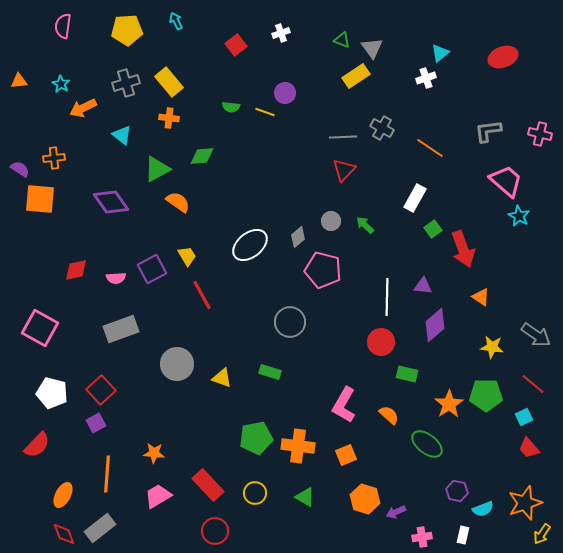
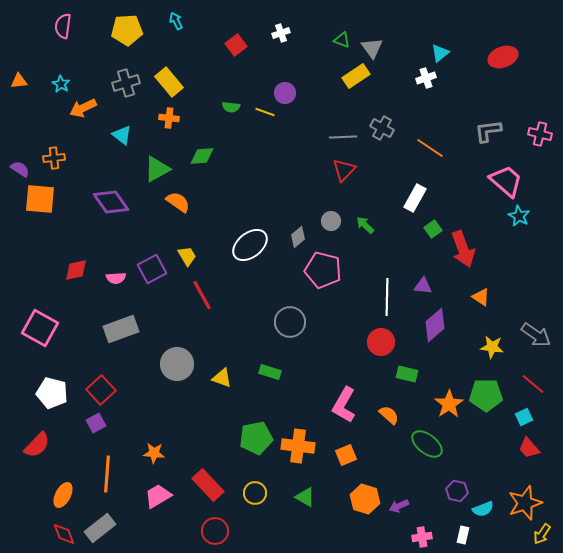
purple arrow at (396, 512): moved 3 px right, 6 px up
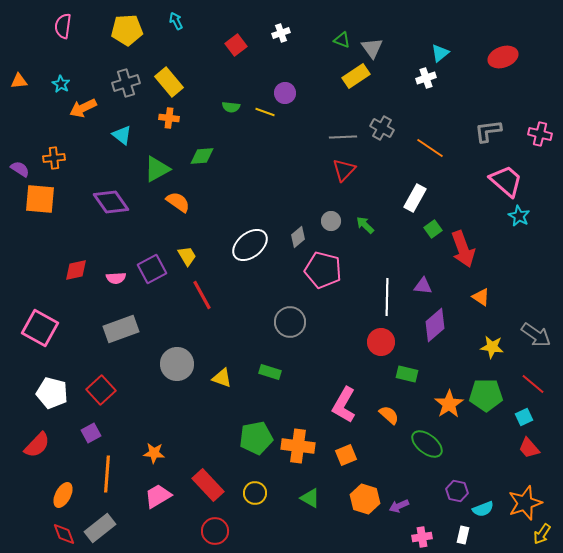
purple square at (96, 423): moved 5 px left, 10 px down
green triangle at (305, 497): moved 5 px right, 1 px down
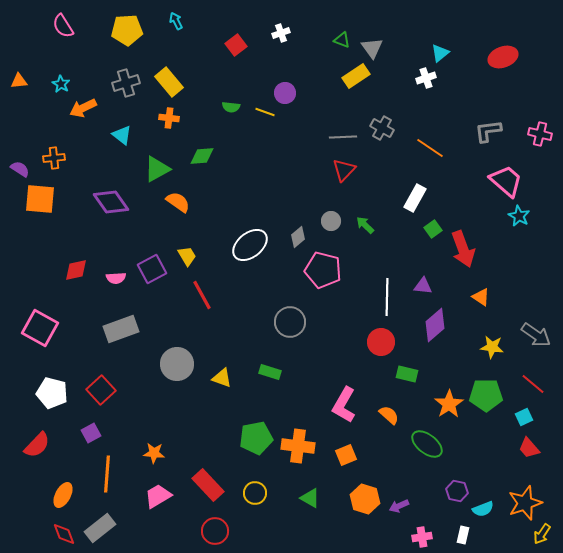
pink semicircle at (63, 26): rotated 40 degrees counterclockwise
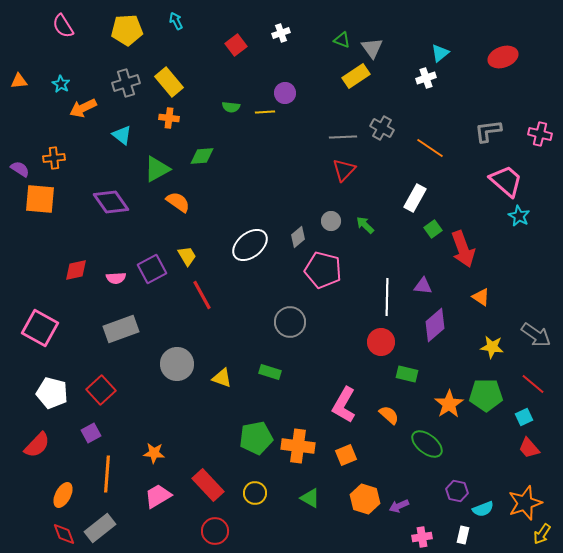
yellow line at (265, 112): rotated 24 degrees counterclockwise
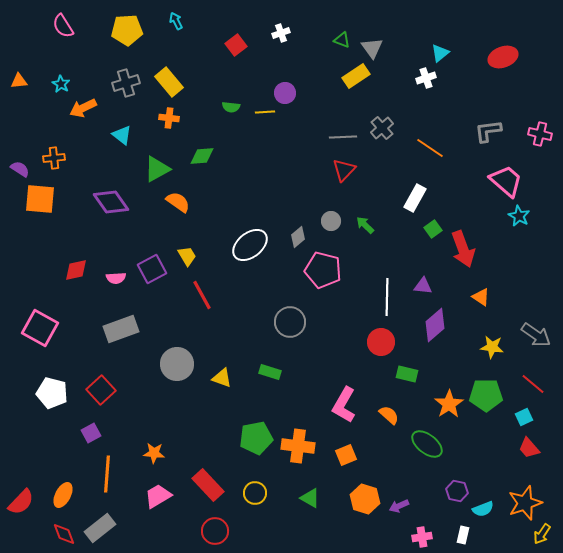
gray cross at (382, 128): rotated 20 degrees clockwise
red semicircle at (37, 445): moved 16 px left, 57 px down
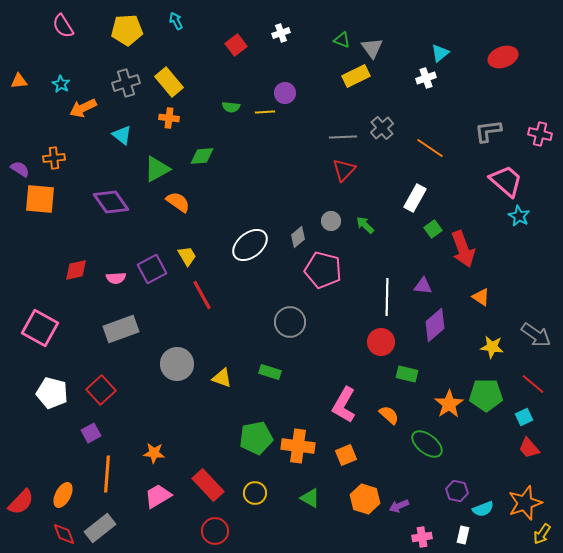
yellow rectangle at (356, 76): rotated 8 degrees clockwise
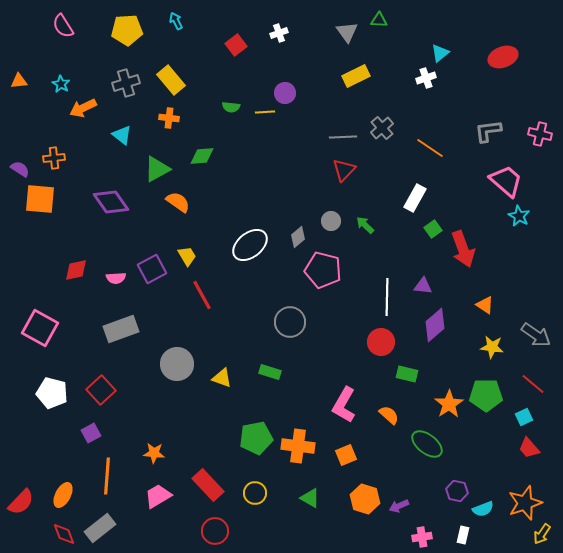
white cross at (281, 33): moved 2 px left
green triangle at (342, 40): moved 37 px right, 20 px up; rotated 18 degrees counterclockwise
gray triangle at (372, 48): moved 25 px left, 16 px up
yellow rectangle at (169, 82): moved 2 px right, 2 px up
orange triangle at (481, 297): moved 4 px right, 8 px down
orange line at (107, 474): moved 2 px down
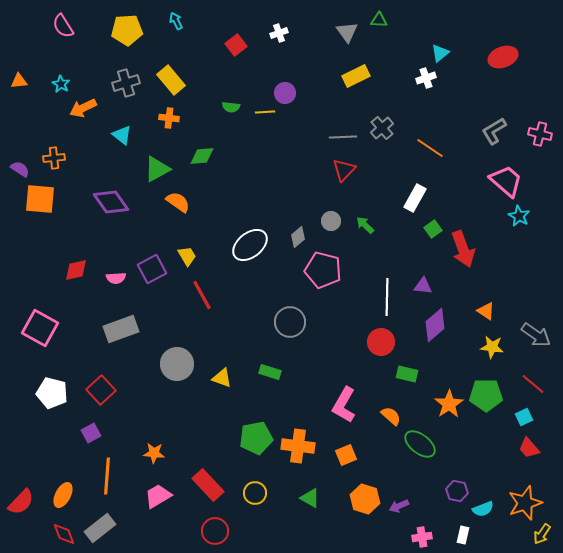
gray L-shape at (488, 131): moved 6 px right; rotated 24 degrees counterclockwise
orange triangle at (485, 305): moved 1 px right, 6 px down
orange semicircle at (389, 415): moved 2 px right, 1 px down
green ellipse at (427, 444): moved 7 px left
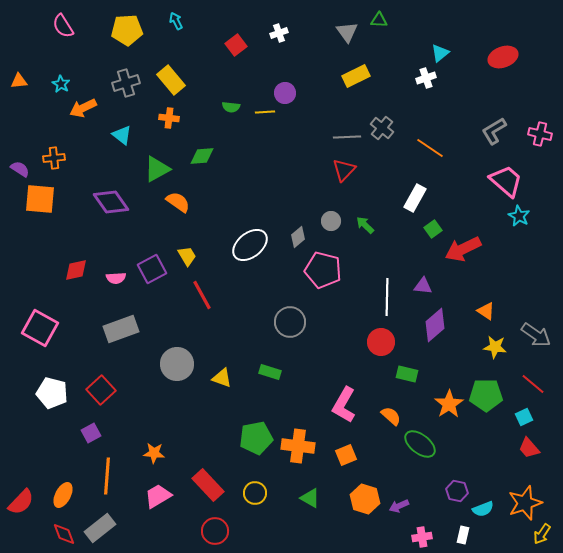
gray cross at (382, 128): rotated 10 degrees counterclockwise
gray line at (343, 137): moved 4 px right
red arrow at (463, 249): rotated 84 degrees clockwise
yellow star at (492, 347): moved 3 px right
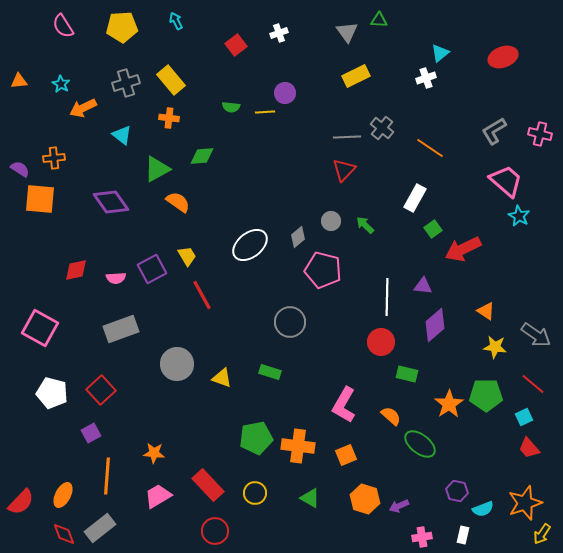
yellow pentagon at (127, 30): moved 5 px left, 3 px up
